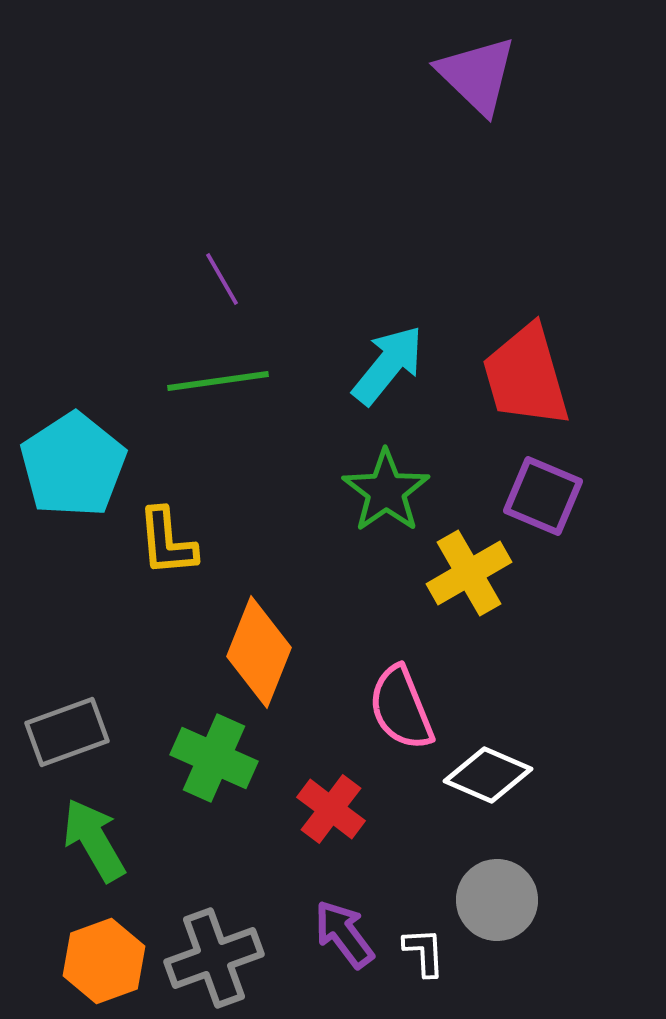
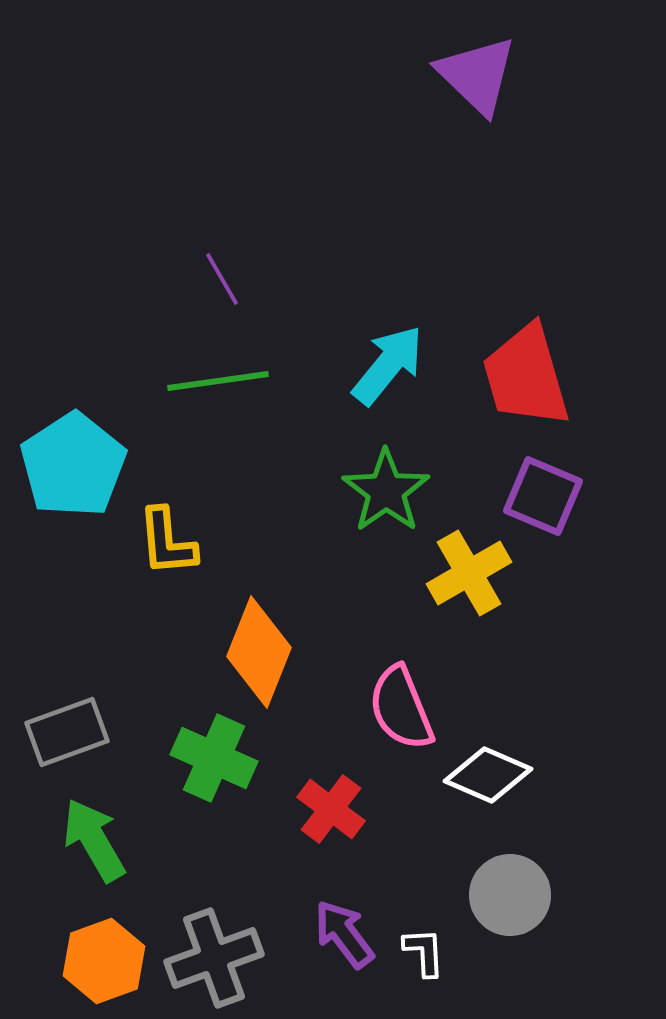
gray circle: moved 13 px right, 5 px up
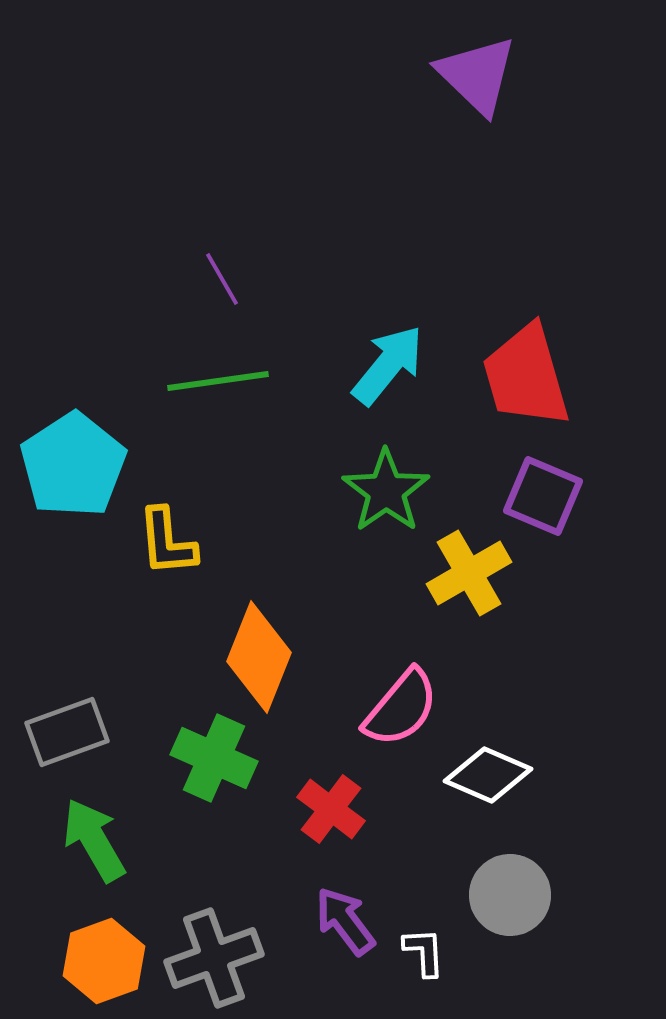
orange diamond: moved 5 px down
pink semicircle: rotated 118 degrees counterclockwise
purple arrow: moved 1 px right, 13 px up
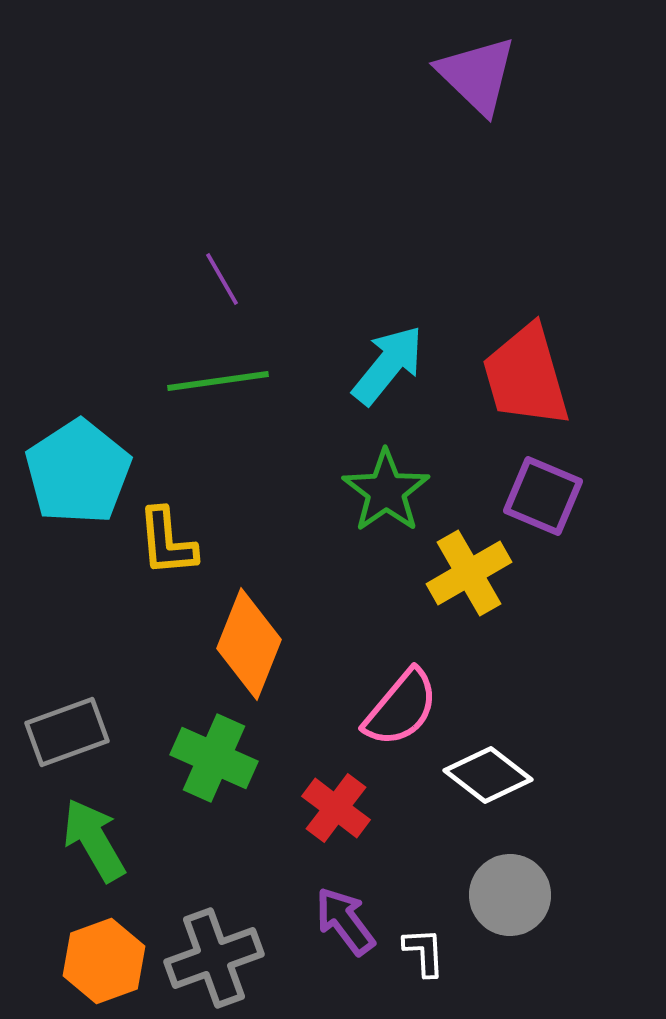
cyan pentagon: moved 5 px right, 7 px down
orange diamond: moved 10 px left, 13 px up
white diamond: rotated 14 degrees clockwise
red cross: moved 5 px right, 1 px up
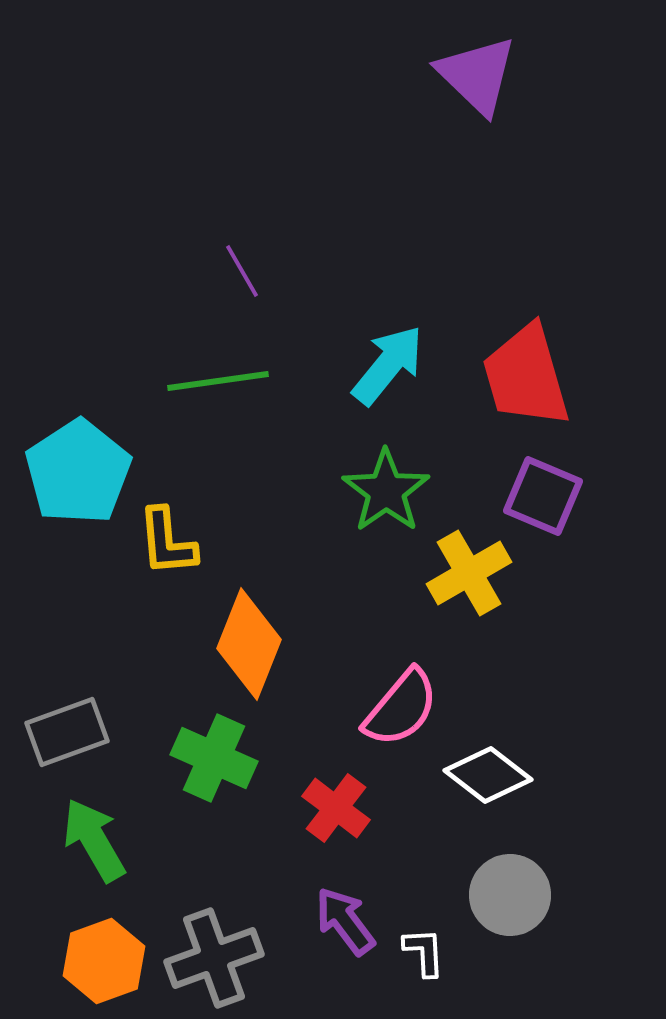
purple line: moved 20 px right, 8 px up
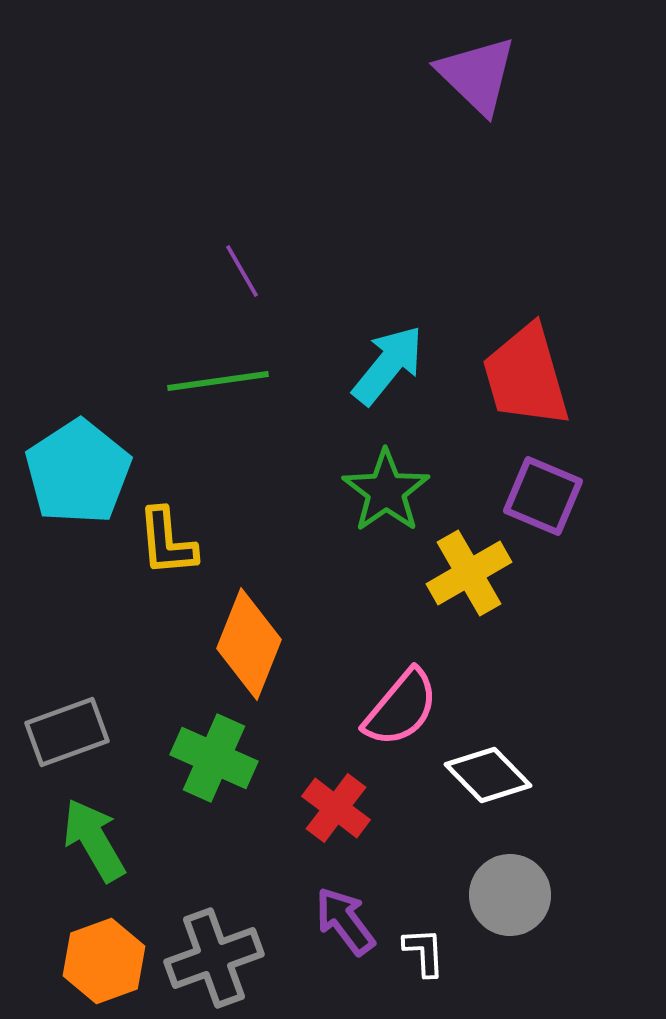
white diamond: rotated 8 degrees clockwise
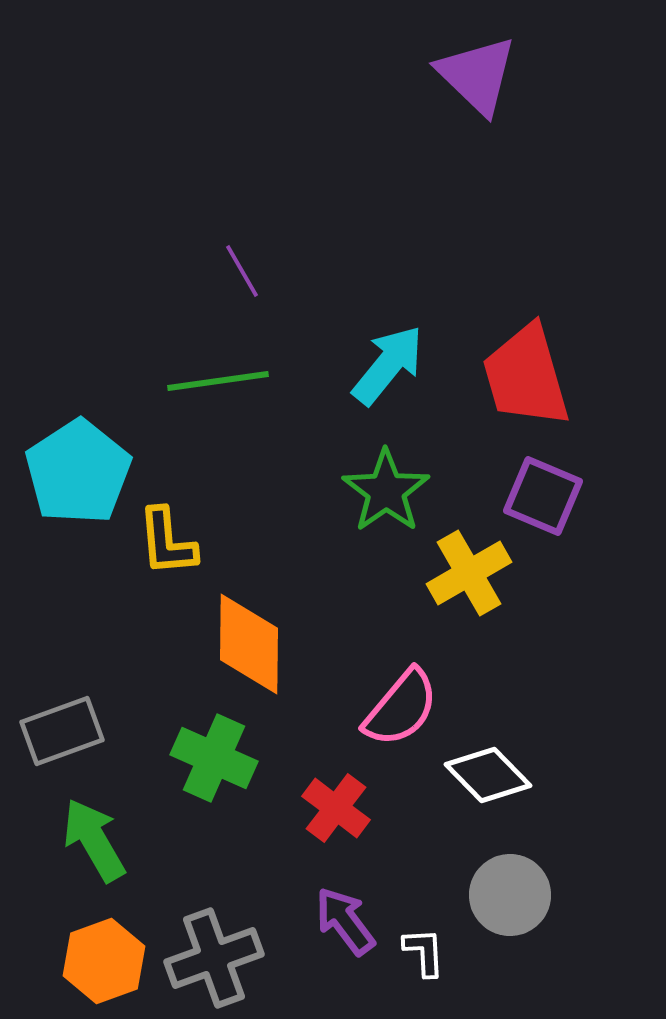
orange diamond: rotated 21 degrees counterclockwise
gray rectangle: moved 5 px left, 1 px up
